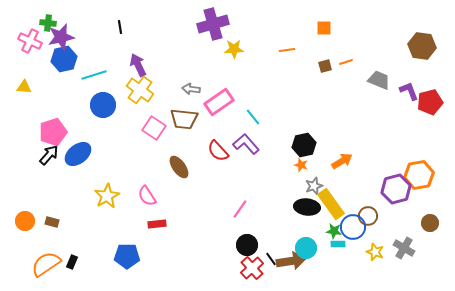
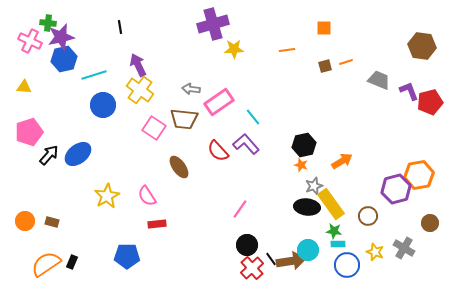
pink pentagon at (53, 132): moved 24 px left
blue circle at (353, 227): moved 6 px left, 38 px down
cyan circle at (306, 248): moved 2 px right, 2 px down
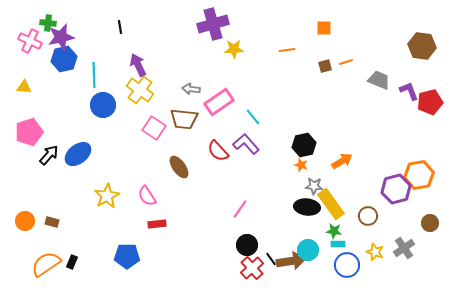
cyan line at (94, 75): rotated 75 degrees counterclockwise
gray star at (314, 186): rotated 24 degrees clockwise
gray cross at (404, 248): rotated 25 degrees clockwise
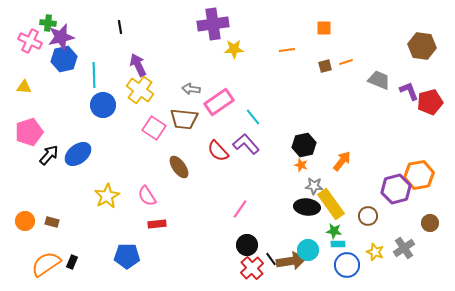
purple cross at (213, 24): rotated 8 degrees clockwise
orange arrow at (342, 161): rotated 20 degrees counterclockwise
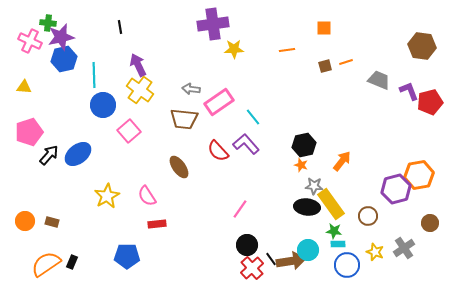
pink square at (154, 128): moved 25 px left, 3 px down; rotated 15 degrees clockwise
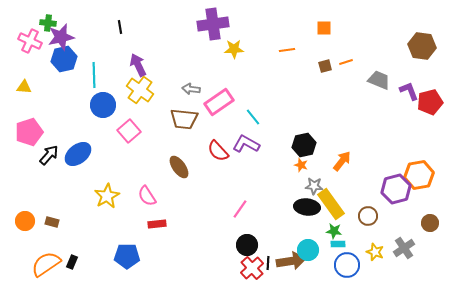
purple L-shape at (246, 144): rotated 20 degrees counterclockwise
black line at (271, 259): moved 3 px left, 4 px down; rotated 40 degrees clockwise
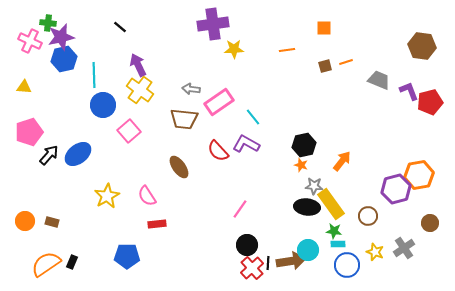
black line at (120, 27): rotated 40 degrees counterclockwise
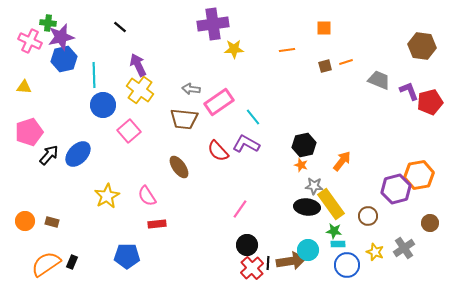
blue ellipse at (78, 154): rotated 8 degrees counterclockwise
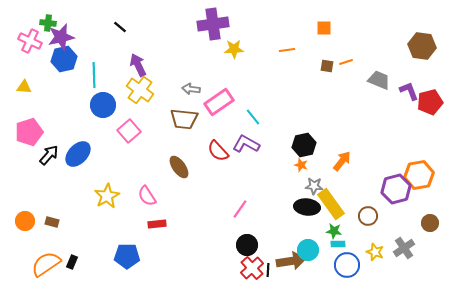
brown square at (325, 66): moved 2 px right; rotated 24 degrees clockwise
black line at (268, 263): moved 7 px down
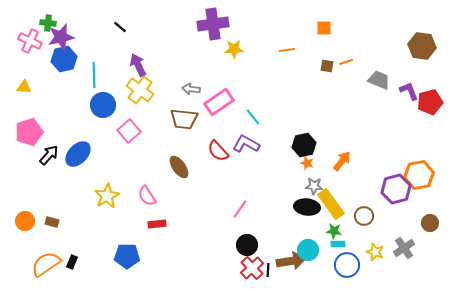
orange star at (301, 165): moved 6 px right, 2 px up
brown circle at (368, 216): moved 4 px left
